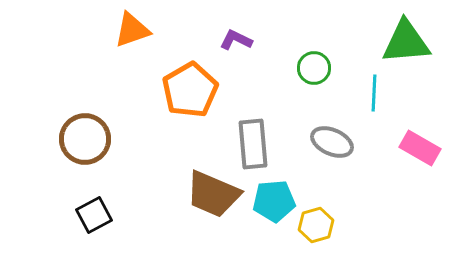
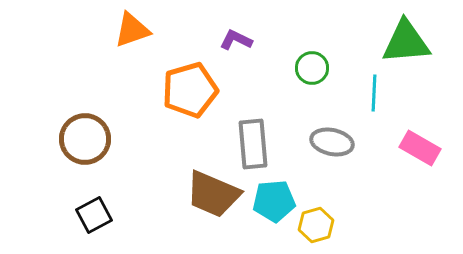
green circle: moved 2 px left
orange pentagon: rotated 14 degrees clockwise
gray ellipse: rotated 12 degrees counterclockwise
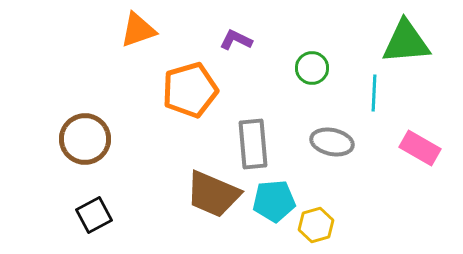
orange triangle: moved 6 px right
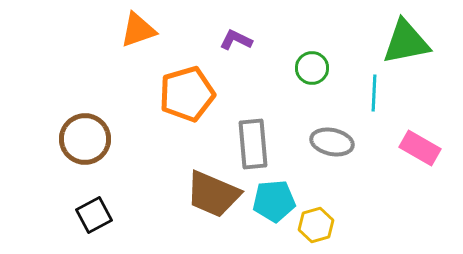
green triangle: rotated 6 degrees counterclockwise
orange pentagon: moved 3 px left, 4 px down
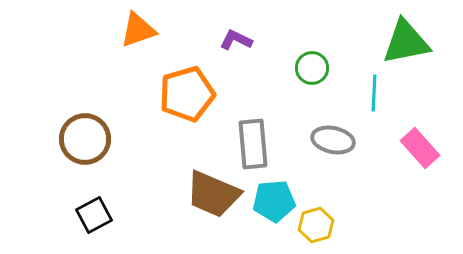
gray ellipse: moved 1 px right, 2 px up
pink rectangle: rotated 18 degrees clockwise
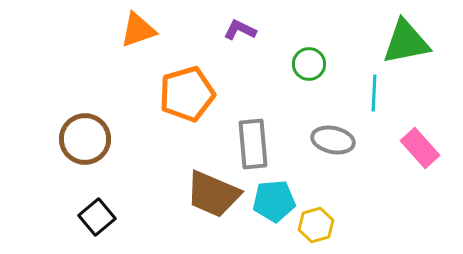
purple L-shape: moved 4 px right, 10 px up
green circle: moved 3 px left, 4 px up
black square: moved 3 px right, 2 px down; rotated 12 degrees counterclockwise
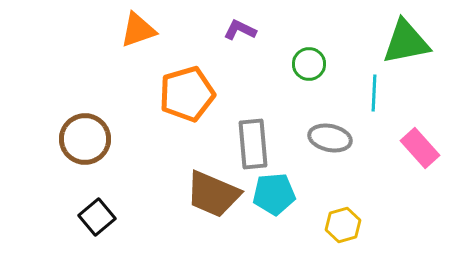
gray ellipse: moved 3 px left, 2 px up
cyan pentagon: moved 7 px up
yellow hexagon: moved 27 px right
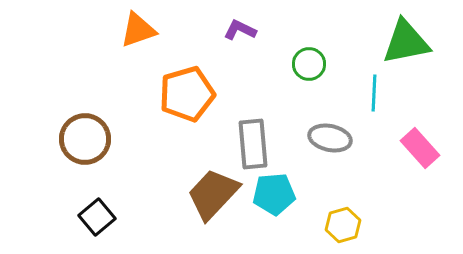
brown trapezoid: rotated 110 degrees clockwise
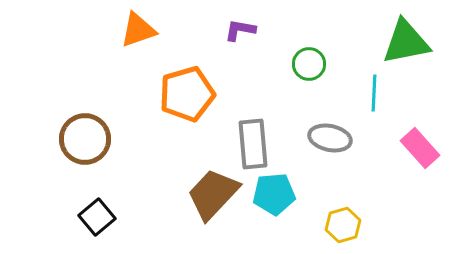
purple L-shape: rotated 16 degrees counterclockwise
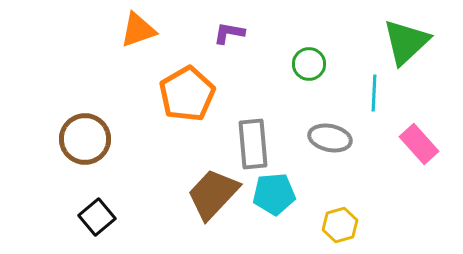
purple L-shape: moved 11 px left, 3 px down
green triangle: rotated 32 degrees counterclockwise
orange pentagon: rotated 14 degrees counterclockwise
pink rectangle: moved 1 px left, 4 px up
yellow hexagon: moved 3 px left
